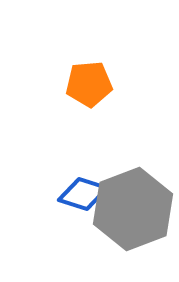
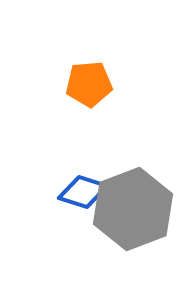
blue diamond: moved 2 px up
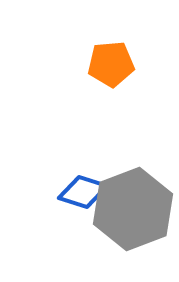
orange pentagon: moved 22 px right, 20 px up
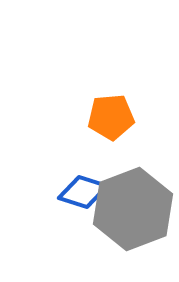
orange pentagon: moved 53 px down
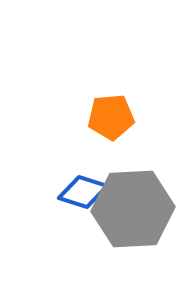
gray hexagon: rotated 18 degrees clockwise
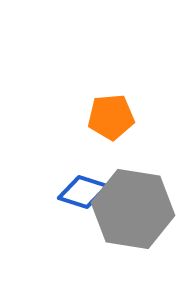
gray hexagon: rotated 12 degrees clockwise
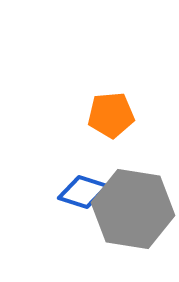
orange pentagon: moved 2 px up
